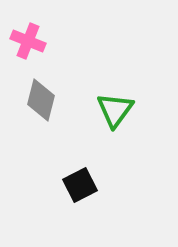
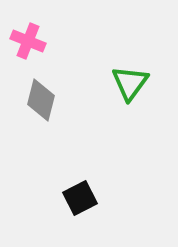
green triangle: moved 15 px right, 27 px up
black square: moved 13 px down
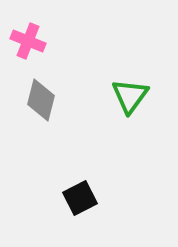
green triangle: moved 13 px down
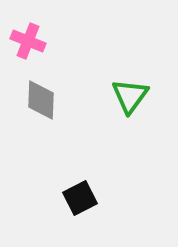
gray diamond: rotated 12 degrees counterclockwise
